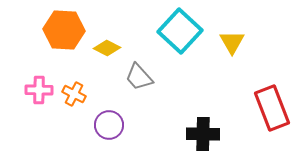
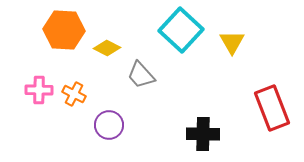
cyan square: moved 1 px right, 1 px up
gray trapezoid: moved 2 px right, 2 px up
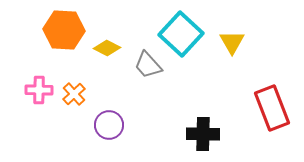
cyan square: moved 4 px down
gray trapezoid: moved 7 px right, 10 px up
orange cross: rotated 20 degrees clockwise
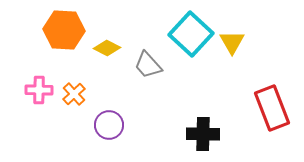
cyan square: moved 10 px right
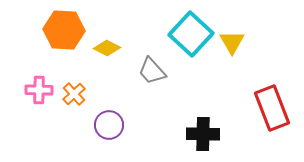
gray trapezoid: moved 4 px right, 6 px down
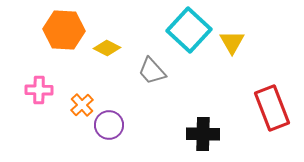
cyan square: moved 2 px left, 4 px up
orange cross: moved 8 px right, 11 px down
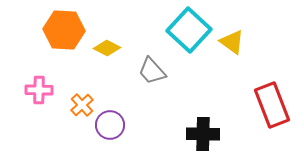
yellow triangle: rotated 24 degrees counterclockwise
red rectangle: moved 3 px up
purple circle: moved 1 px right
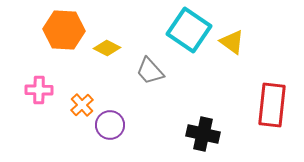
cyan square: rotated 9 degrees counterclockwise
gray trapezoid: moved 2 px left
red rectangle: rotated 27 degrees clockwise
black cross: rotated 12 degrees clockwise
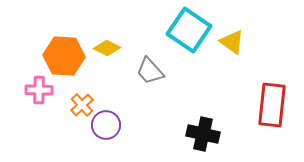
orange hexagon: moved 26 px down
purple circle: moved 4 px left
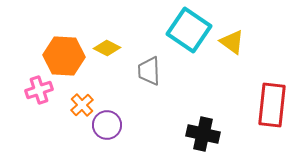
gray trapezoid: moved 1 px left; rotated 40 degrees clockwise
pink cross: rotated 20 degrees counterclockwise
purple circle: moved 1 px right
